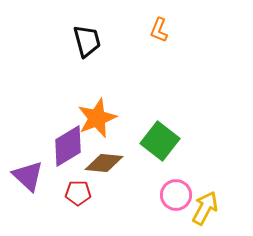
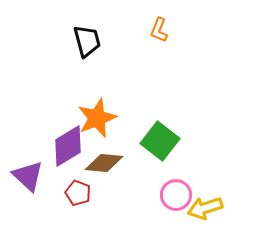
red pentagon: rotated 20 degrees clockwise
yellow arrow: rotated 136 degrees counterclockwise
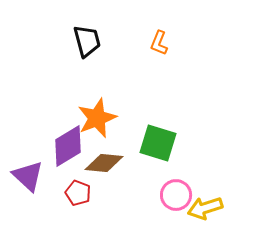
orange L-shape: moved 13 px down
green square: moved 2 px left, 2 px down; rotated 21 degrees counterclockwise
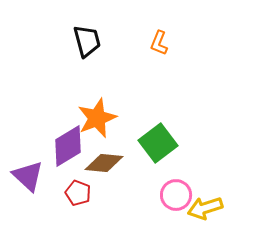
green square: rotated 36 degrees clockwise
